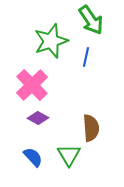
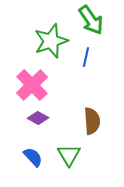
brown semicircle: moved 1 px right, 7 px up
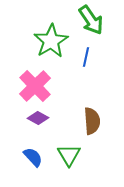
green star: rotated 12 degrees counterclockwise
pink cross: moved 3 px right, 1 px down
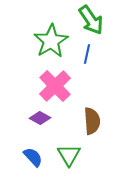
blue line: moved 1 px right, 3 px up
pink cross: moved 20 px right
purple diamond: moved 2 px right
